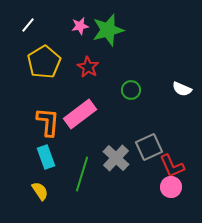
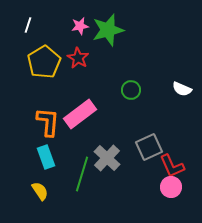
white line: rotated 21 degrees counterclockwise
red star: moved 10 px left, 9 px up
gray cross: moved 9 px left
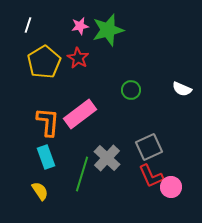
red L-shape: moved 21 px left, 10 px down
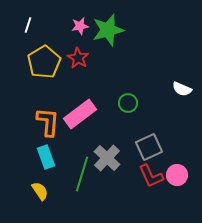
green circle: moved 3 px left, 13 px down
pink circle: moved 6 px right, 12 px up
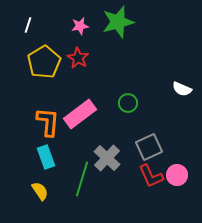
green star: moved 10 px right, 8 px up
green line: moved 5 px down
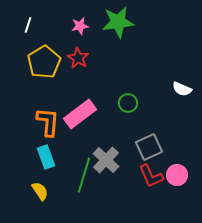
green star: rotated 8 degrees clockwise
gray cross: moved 1 px left, 2 px down
green line: moved 2 px right, 4 px up
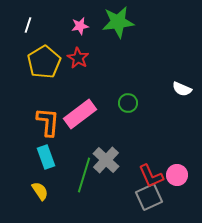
gray square: moved 50 px down
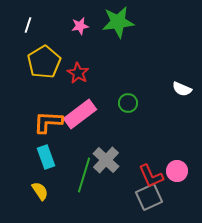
red star: moved 15 px down
orange L-shape: rotated 92 degrees counterclockwise
pink circle: moved 4 px up
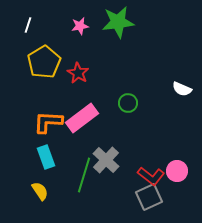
pink rectangle: moved 2 px right, 4 px down
red L-shape: rotated 28 degrees counterclockwise
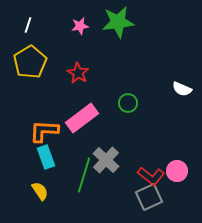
yellow pentagon: moved 14 px left
orange L-shape: moved 4 px left, 9 px down
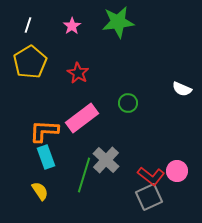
pink star: moved 8 px left; rotated 24 degrees counterclockwise
